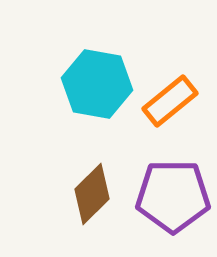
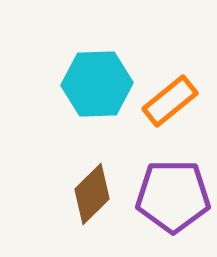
cyan hexagon: rotated 12 degrees counterclockwise
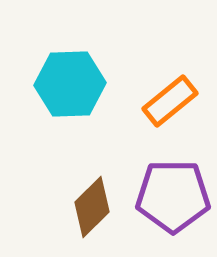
cyan hexagon: moved 27 px left
brown diamond: moved 13 px down
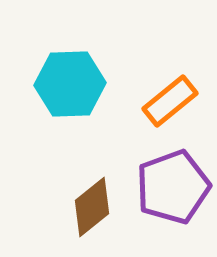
purple pentagon: moved 9 px up; rotated 20 degrees counterclockwise
brown diamond: rotated 6 degrees clockwise
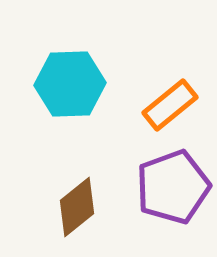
orange rectangle: moved 4 px down
brown diamond: moved 15 px left
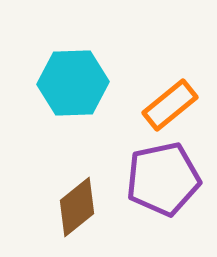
cyan hexagon: moved 3 px right, 1 px up
purple pentagon: moved 10 px left, 8 px up; rotated 8 degrees clockwise
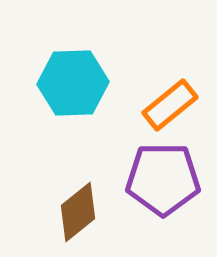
purple pentagon: rotated 12 degrees clockwise
brown diamond: moved 1 px right, 5 px down
